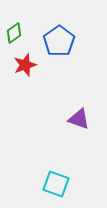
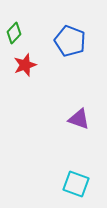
green diamond: rotated 10 degrees counterclockwise
blue pentagon: moved 11 px right; rotated 16 degrees counterclockwise
cyan square: moved 20 px right
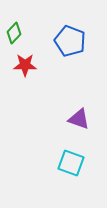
red star: rotated 20 degrees clockwise
cyan square: moved 5 px left, 21 px up
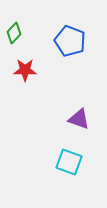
red star: moved 5 px down
cyan square: moved 2 px left, 1 px up
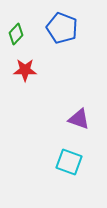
green diamond: moved 2 px right, 1 px down
blue pentagon: moved 8 px left, 13 px up
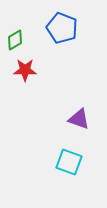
green diamond: moved 1 px left, 6 px down; rotated 15 degrees clockwise
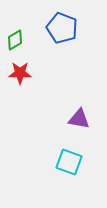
red star: moved 5 px left, 3 px down
purple triangle: rotated 10 degrees counterclockwise
